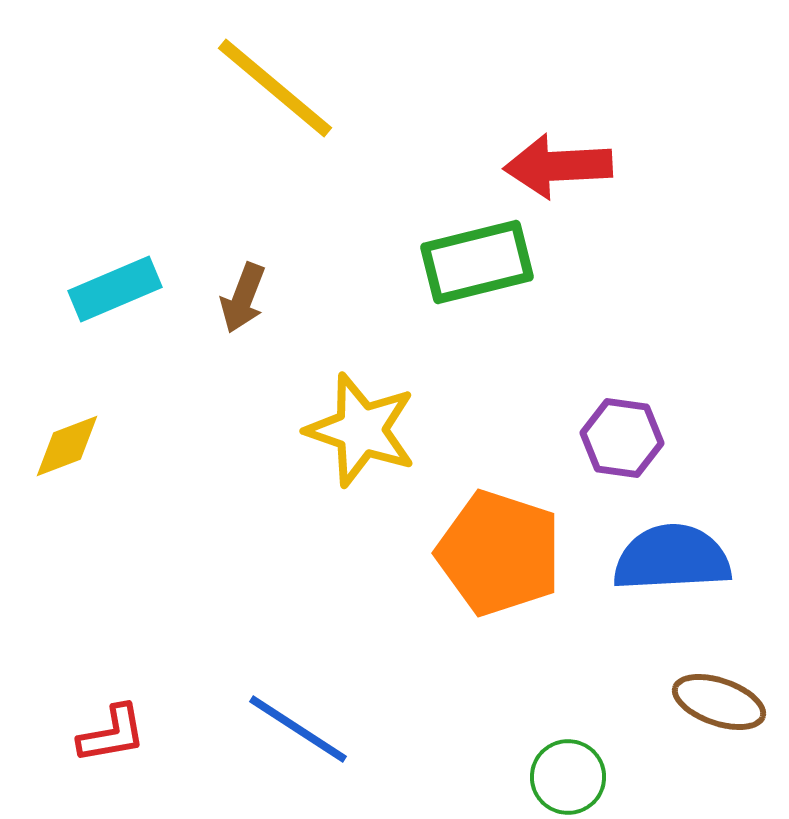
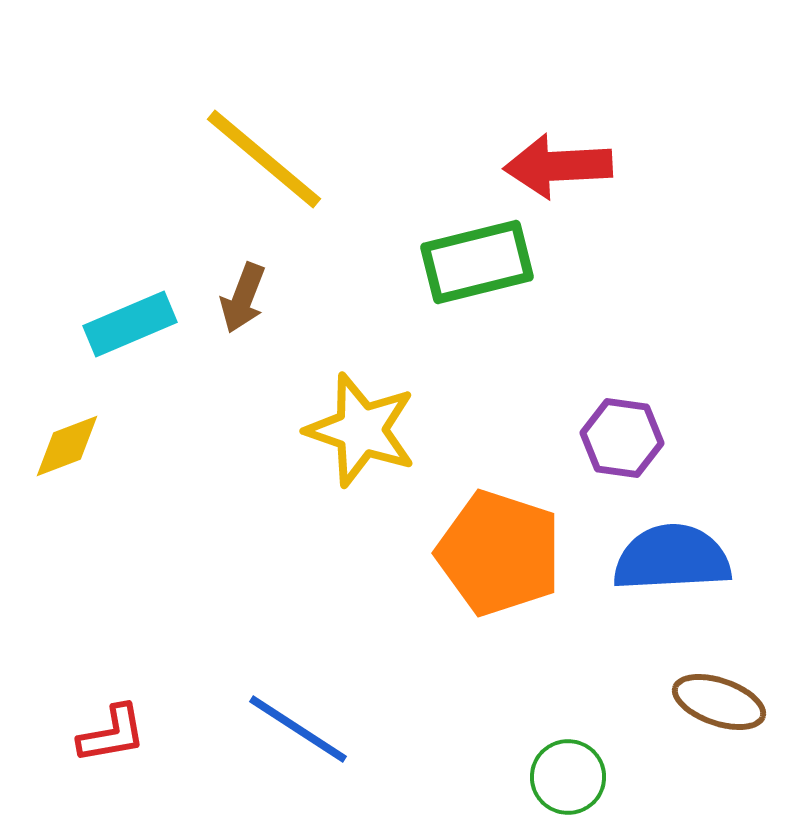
yellow line: moved 11 px left, 71 px down
cyan rectangle: moved 15 px right, 35 px down
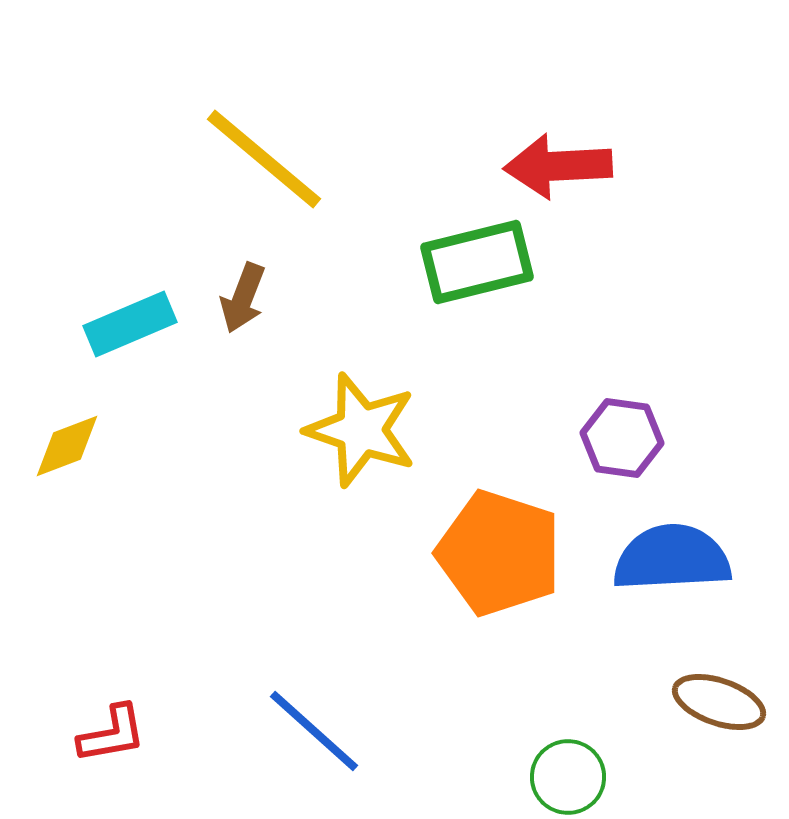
blue line: moved 16 px right, 2 px down; rotated 9 degrees clockwise
